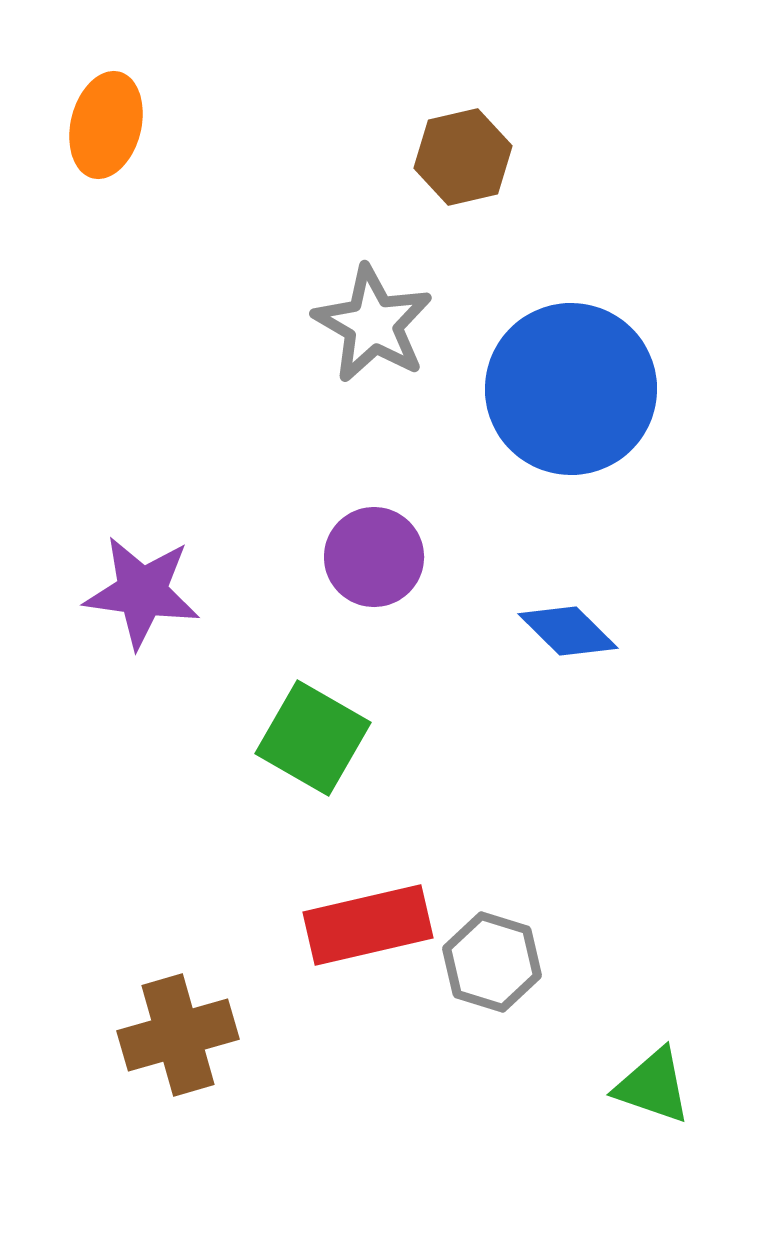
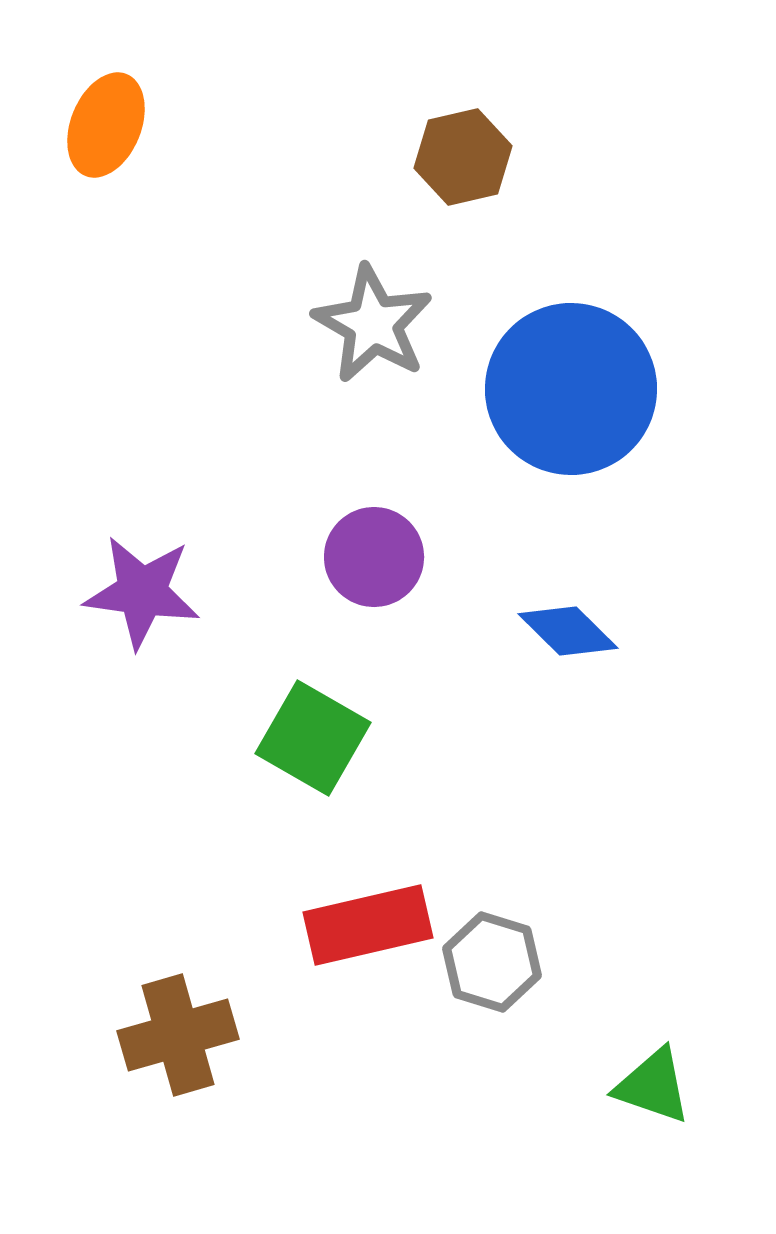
orange ellipse: rotated 8 degrees clockwise
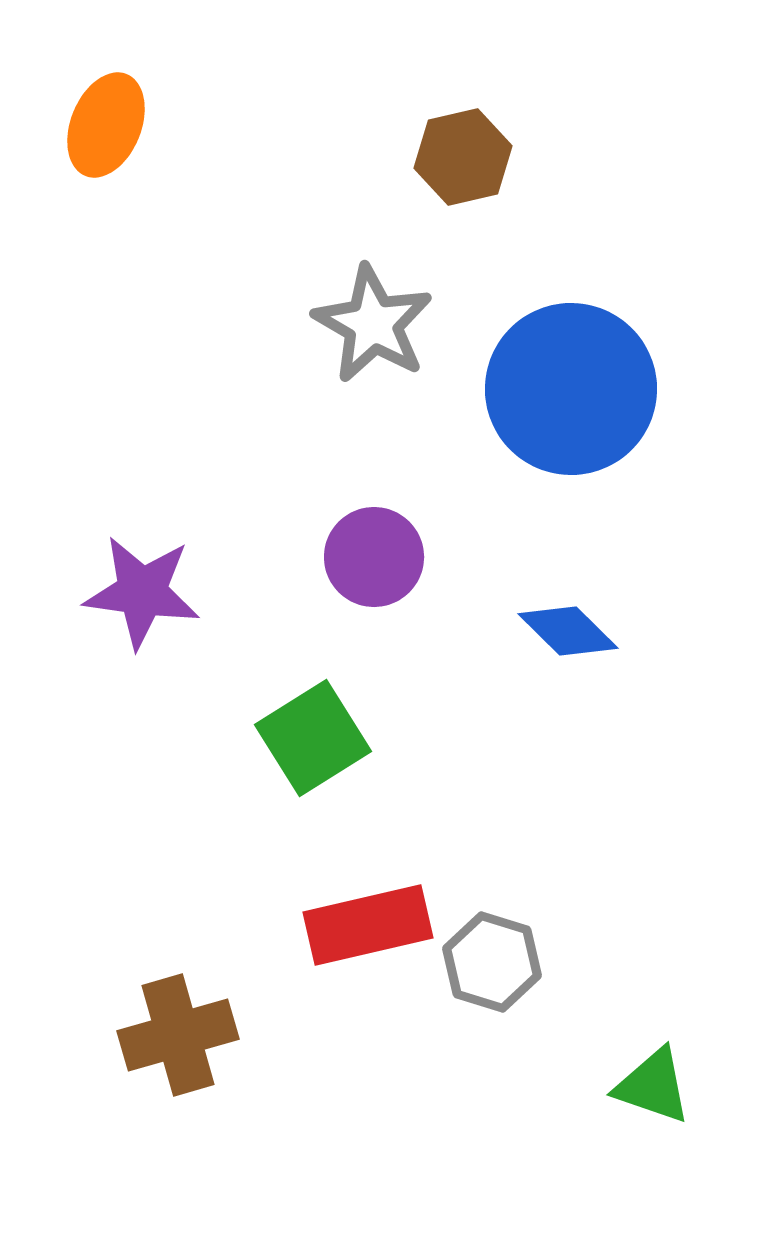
green square: rotated 28 degrees clockwise
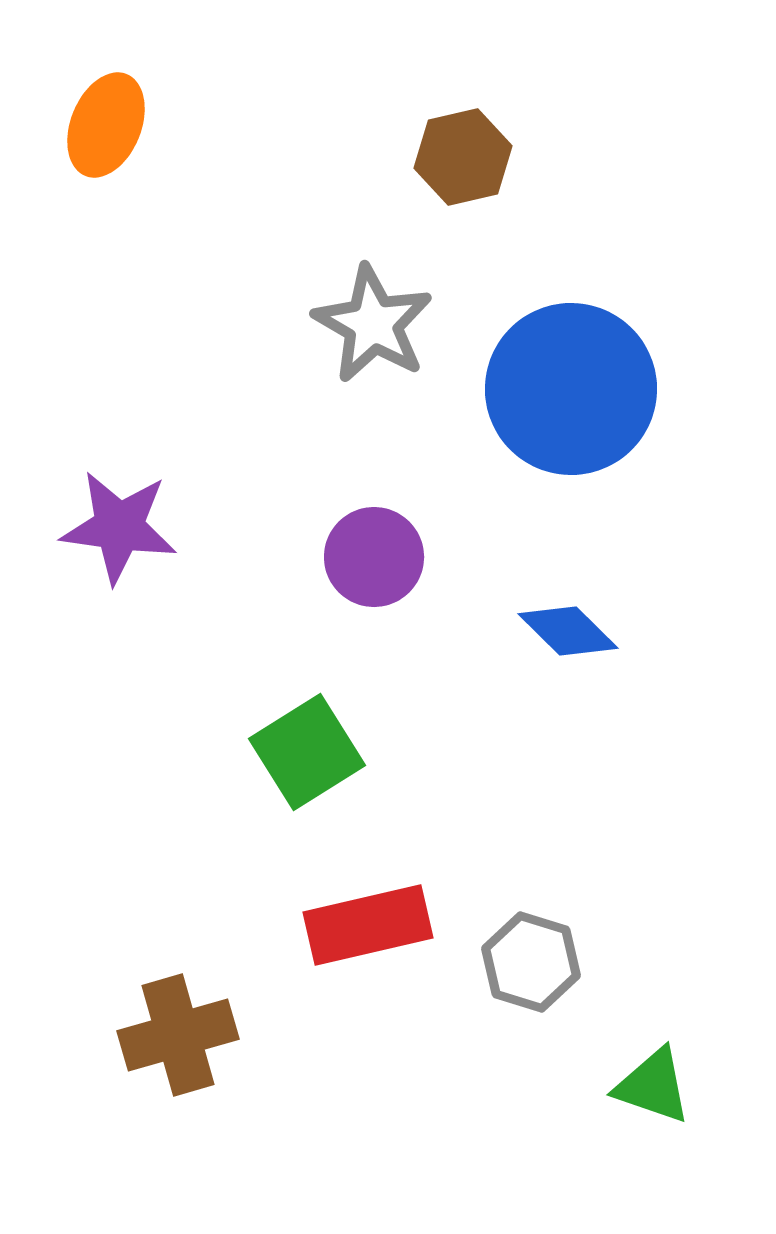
purple star: moved 23 px left, 65 px up
green square: moved 6 px left, 14 px down
gray hexagon: moved 39 px right
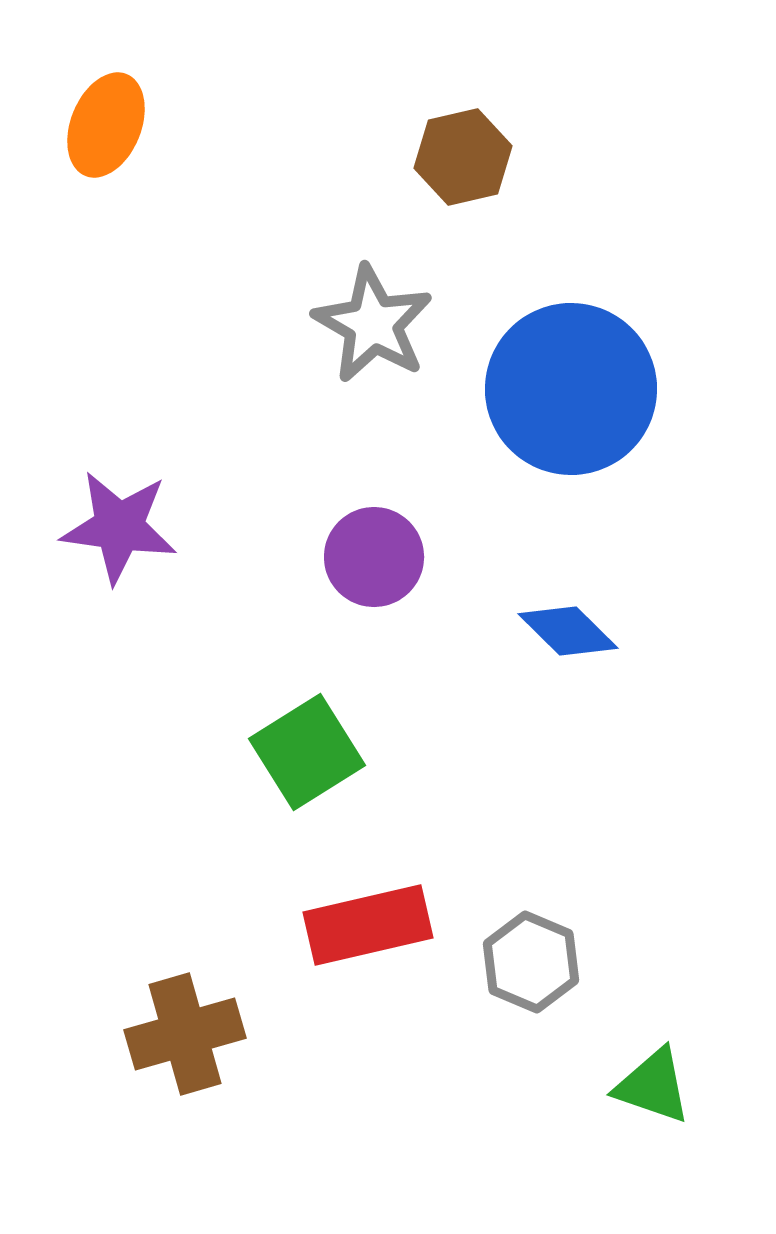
gray hexagon: rotated 6 degrees clockwise
brown cross: moved 7 px right, 1 px up
